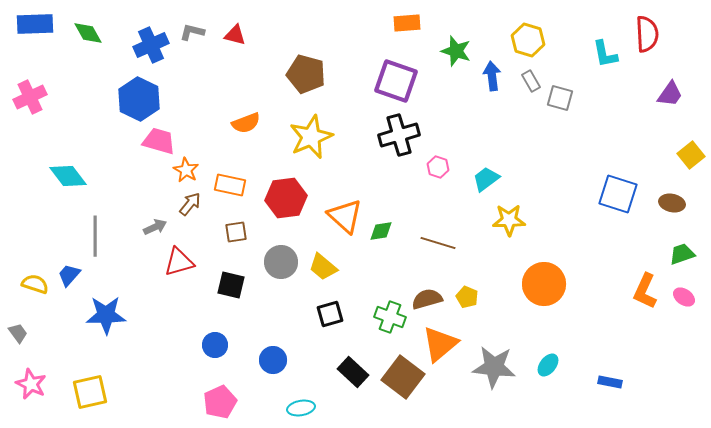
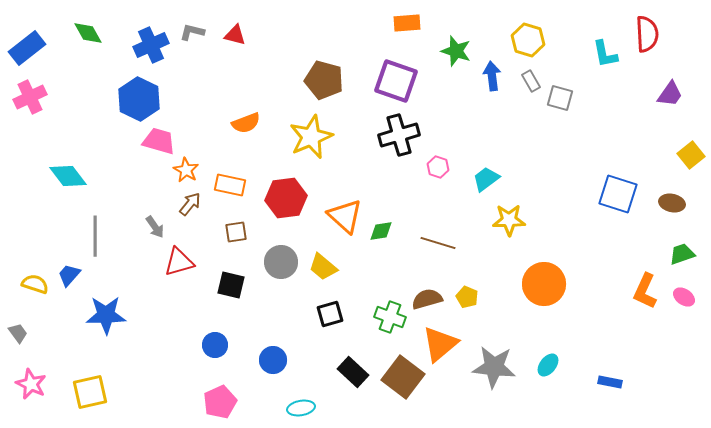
blue rectangle at (35, 24): moved 8 px left, 24 px down; rotated 36 degrees counterclockwise
brown pentagon at (306, 74): moved 18 px right, 6 px down
gray arrow at (155, 227): rotated 80 degrees clockwise
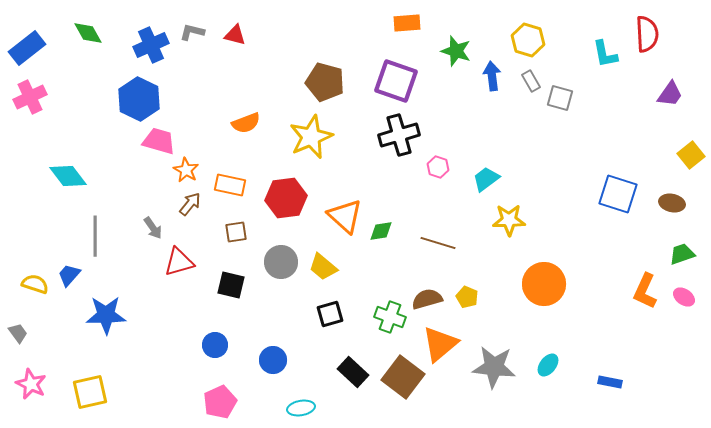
brown pentagon at (324, 80): moved 1 px right, 2 px down
gray arrow at (155, 227): moved 2 px left, 1 px down
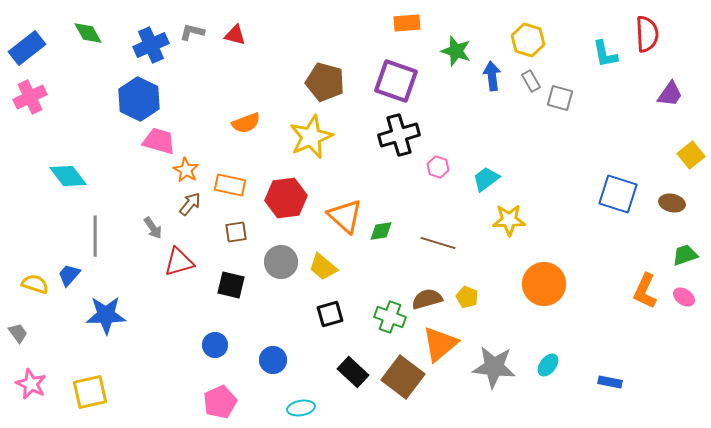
green trapezoid at (682, 254): moved 3 px right, 1 px down
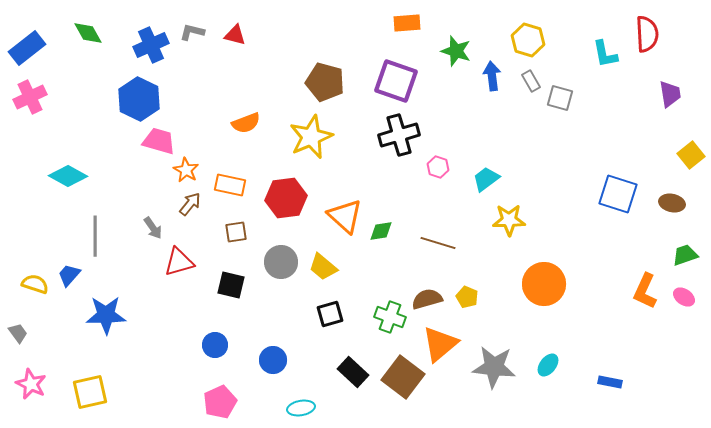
purple trapezoid at (670, 94): rotated 44 degrees counterclockwise
cyan diamond at (68, 176): rotated 24 degrees counterclockwise
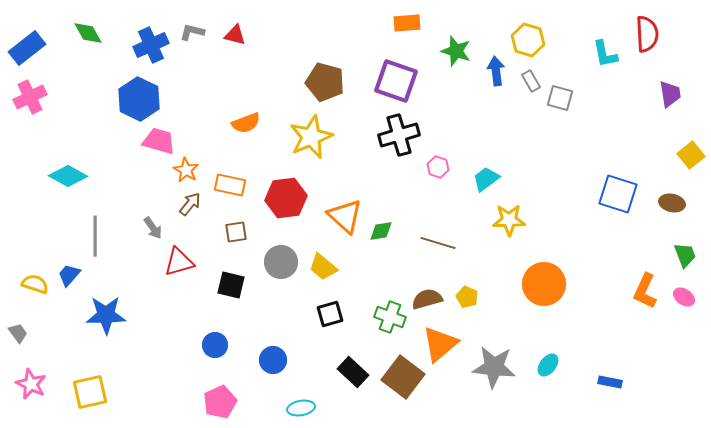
blue arrow at (492, 76): moved 4 px right, 5 px up
green trapezoid at (685, 255): rotated 88 degrees clockwise
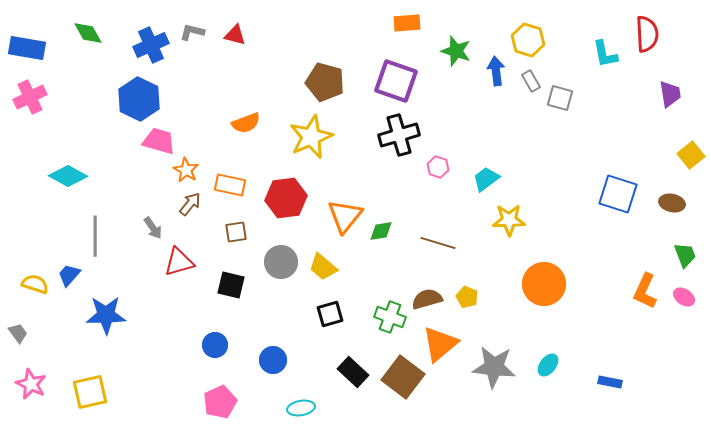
blue rectangle at (27, 48): rotated 48 degrees clockwise
orange triangle at (345, 216): rotated 27 degrees clockwise
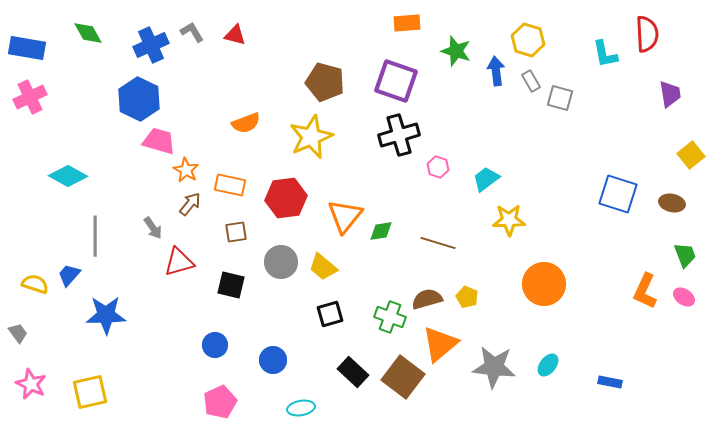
gray L-shape at (192, 32): rotated 45 degrees clockwise
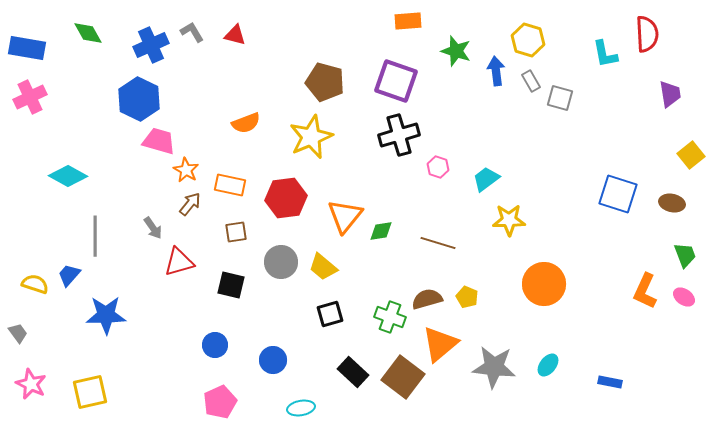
orange rectangle at (407, 23): moved 1 px right, 2 px up
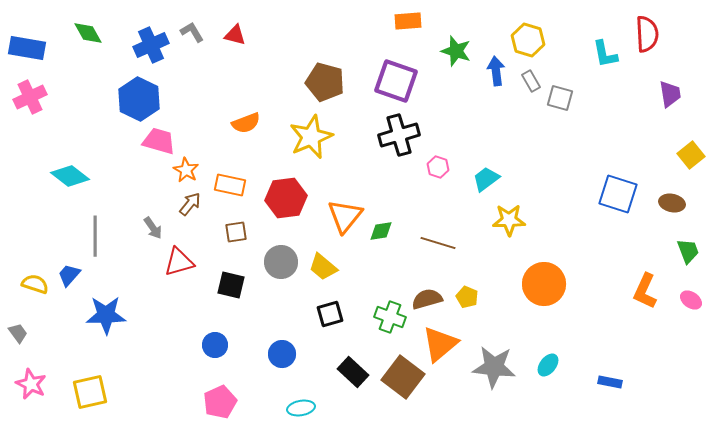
cyan diamond at (68, 176): moved 2 px right; rotated 9 degrees clockwise
green trapezoid at (685, 255): moved 3 px right, 4 px up
pink ellipse at (684, 297): moved 7 px right, 3 px down
blue circle at (273, 360): moved 9 px right, 6 px up
